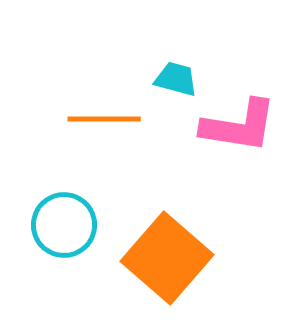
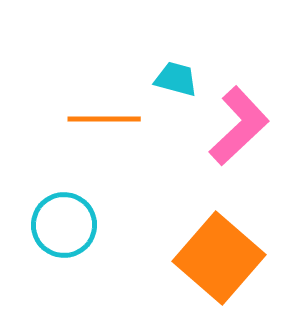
pink L-shape: rotated 52 degrees counterclockwise
orange square: moved 52 px right
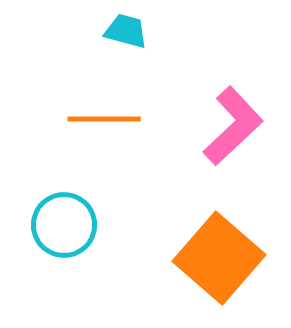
cyan trapezoid: moved 50 px left, 48 px up
pink L-shape: moved 6 px left
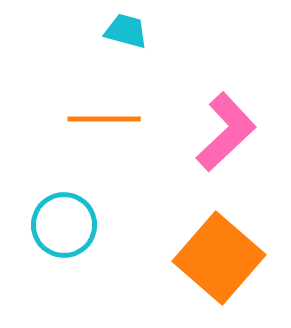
pink L-shape: moved 7 px left, 6 px down
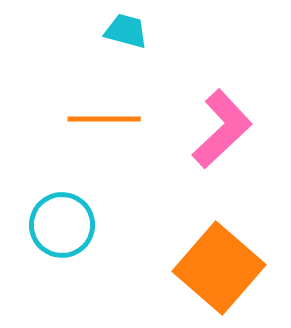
pink L-shape: moved 4 px left, 3 px up
cyan circle: moved 2 px left
orange square: moved 10 px down
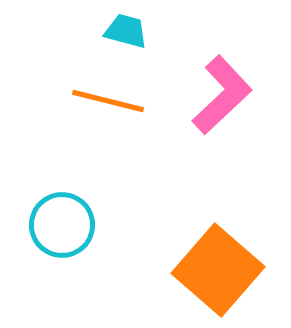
orange line: moved 4 px right, 18 px up; rotated 14 degrees clockwise
pink L-shape: moved 34 px up
orange square: moved 1 px left, 2 px down
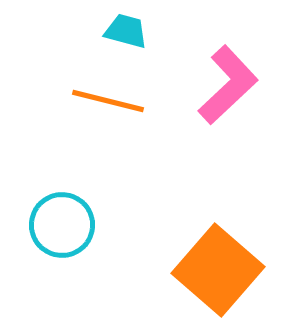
pink L-shape: moved 6 px right, 10 px up
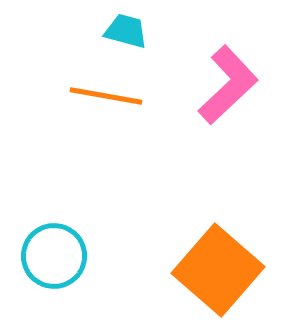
orange line: moved 2 px left, 5 px up; rotated 4 degrees counterclockwise
cyan circle: moved 8 px left, 31 px down
